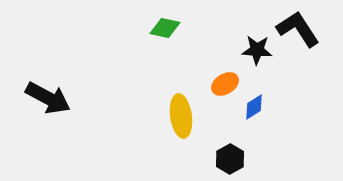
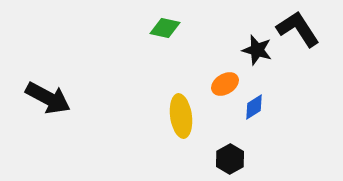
black star: rotated 12 degrees clockwise
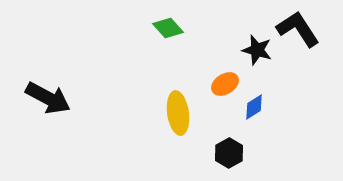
green diamond: moved 3 px right; rotated 36 degrees clockwise
yellow ellipse: moved 3 px left, 3 px up
black hexagon: moved 1 px left, 6 px up
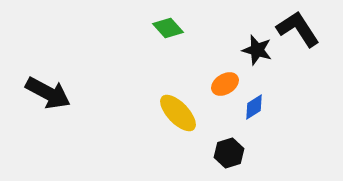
black arrow: moved 5 px up
yellow ellipse: rotated 36 degrees counterclockwise
black hexagon: rotated 12 degrees clockwise
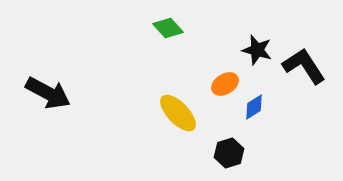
black L-shape: moved 6 px right, 37 px down
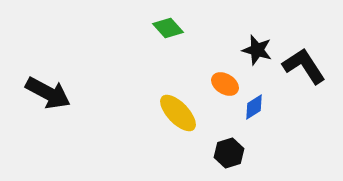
orange ellipse: rotated 64 degrees clockwise
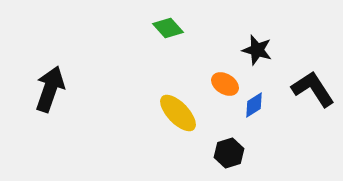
black L-shape: moved 9 px right, 23 px down
black arrow: moved 2 px right, 4 px up; rotated 99 degrees counterclockwise
blue diamond: moved 2 px up
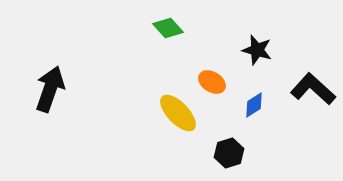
orange ellipse: moved 13 px left, 2 px up
black L-shape: rotated 15 degrees counterclockwise
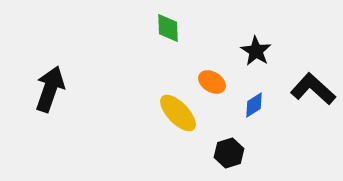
green diamond: rotated 40 degrees clockwise
black star: moved 1 px left, 1 px down; rotated 16 degrees clockwise
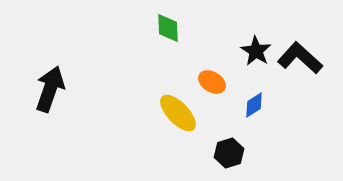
black L-shape: moved 13 px left, 31 px up
